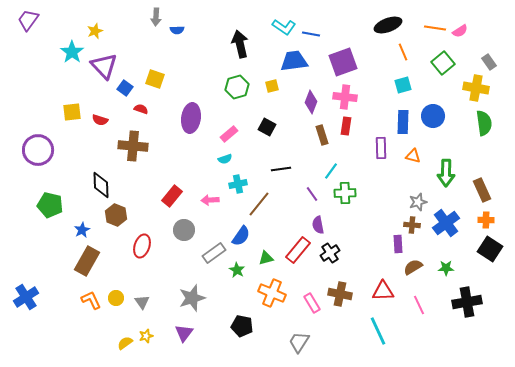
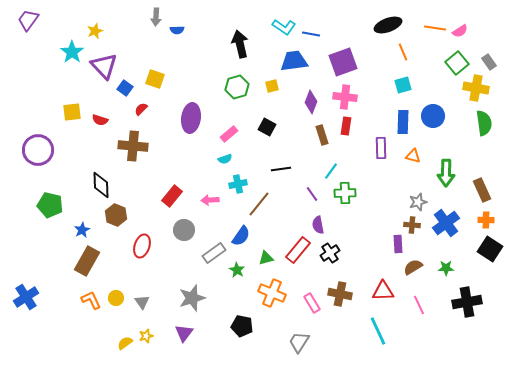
green square at (443, 63): moved 14 px right
red semicircle at (141, 109): rotated 64 degrees counterclockwise
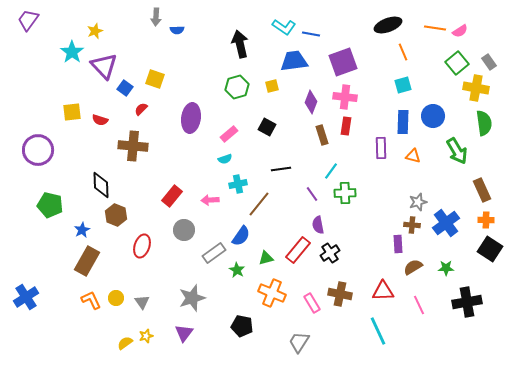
green arrow at (446, 173): moved 11 px right, 22 px up; rotated 32 degrees counterclockwise
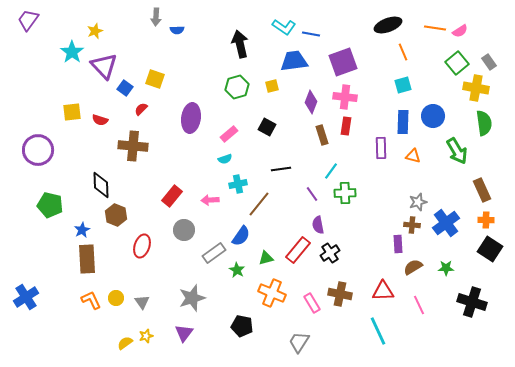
brown rectangle at (87, 261): moved 2 px up; rotated 32 degrees counterclockwise
black cross at (467, 302): moved 5 px right; rotated 28 degrees clockwise
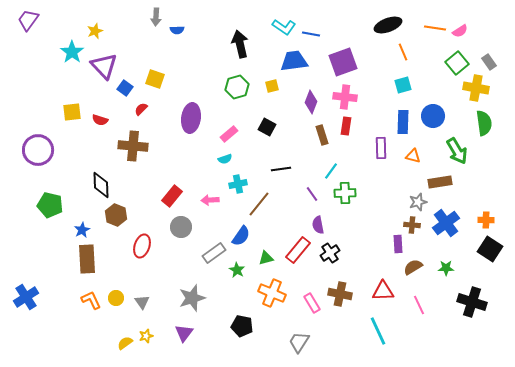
brown rectangle at (482, 190): moved 42 px left, 8 px up; rotated 75 degrees counterclockwise
gray circle at (184, 230): moved 3 px left, 3 px up
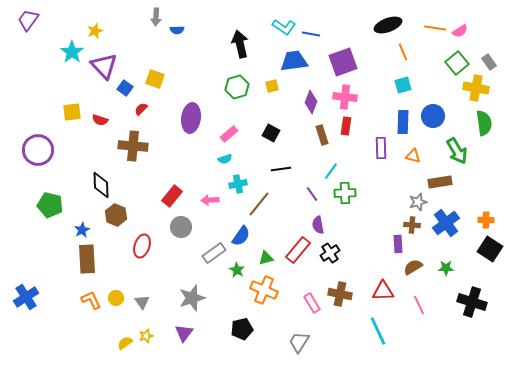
black square at (267, 127): moved 4 px right, 6 px down
orange cross at (272, 293): moved 8 px left, 3 px up
black pentagon at (242, 326): moved 3 px down; rotated 25 degrees counterclockwise
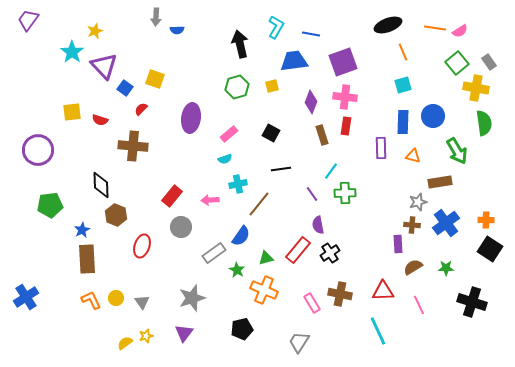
cyan L-shape at (284, 27): moved 8 px left; rotated 95 degrees counterclockwise
green pentagon at (50, 205): rotated 20 degrees counterclockwise
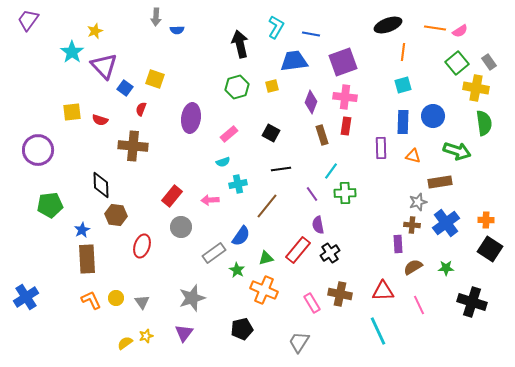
orange line at (403, 52): rotated 30 degrees clockwise
red semicircle at (141, 109): rotated 24 degrees counterclockwise
green arrow at (457, 151): rotated 40 degrees counterclockwise
cyan semicircle at (225, 159): moved 2 px left, 3 px down
brown line at (259, 204): moved 8 px right, 2 px down
brown hexagon at (116, 215): rotated 15 degrees counterclockwise
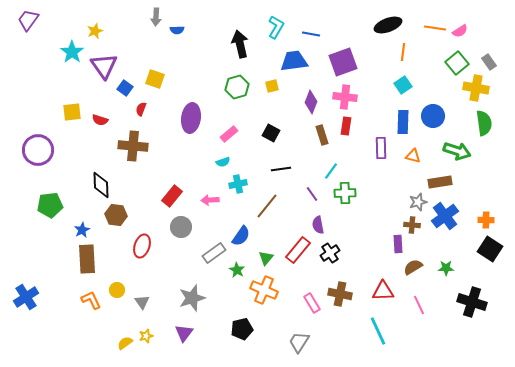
purple triangle at (104, 66): rotated 8 degrees clockwise
cyan square at (403, 85): rotated 18 degrees counterclockwise
blue cross at (446, 223): moved 1 px left, 7 px up
green triangle at (266, 258): rotated 35 degrees counterclockwise
yellow circle at (116, 298): moved 1 px right, 8 px up
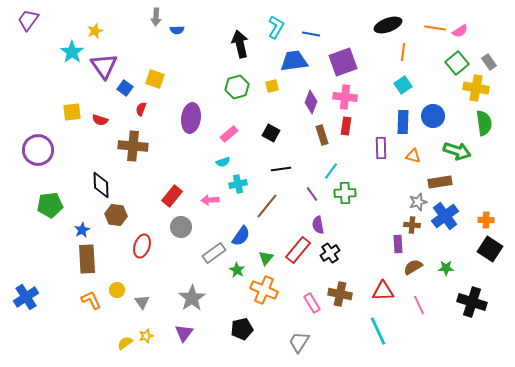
gray star at (192, 298): rotated 16 degrees counterclockwise
